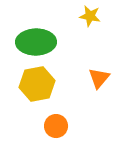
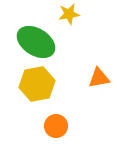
yellow star: moved 21 px left, 2 px up; rotated 20 degrees counterclockwise
green ellipse: rotated 33 degrees clockwise
orange triangle: rotated 40 degrees clockwise
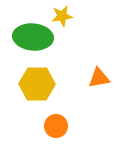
yellow star: moved 7 px left, 2 px down
green ellipse: moved 3 px left, 5 px up; rotated 27 degrees counterclockwise
yellow hexagon: rotated 12 degrees clockwise
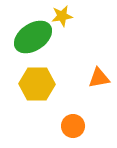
green ellipse: rotated 39 degrees counterclockwise
orange circle: moved 17 px right
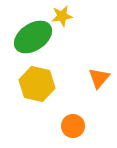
orange triangle: rotated 40 degrees counterclockwise
yellow hexagon: rotated 12 degrees clockwise
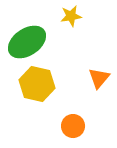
yellow star: moved 9 px right
green ellipse: moved 6 px left, 5 px down
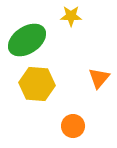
yellow star: rotated 10 degrees clockwise
green ellipse: moved 2 px up
yellow hexagon: rotated 8 degrees counterclockwise
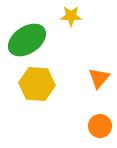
orange circle: moved 27 px right
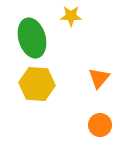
green ellipse: moved 5 px right, 2 px up; rotated 72 degrees counterclockwise
orange circle: moved 1 px up
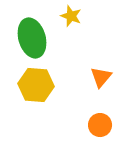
yellow star: rotated 20 degrees clockwise
orange triangle: moved 2 px right, 1 px up
yellow hexagon: moved 1 px left, 1 px down
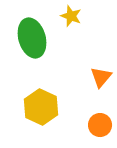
yellow hexagon: moved 5 px right, 22 px down; rotated 20 degrees clockwise
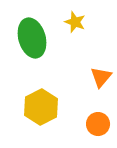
yellow star: moved 4 px right, 6 px down
yellow hexagon: rotated 8 degrees clockwise
orange circle: moved 2 px left, 1 px up
